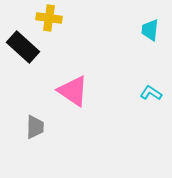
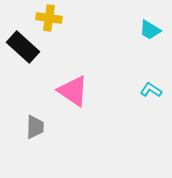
cyan trapezoid: rotated 65 degrees counterclockwise
cyan L-shape: moved 3 px up
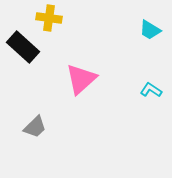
pink triangle: moved 8 px right, 12 px up; rotated 44 degrees clockwise
gray trapezoid: rotated 45 degrees clockwise
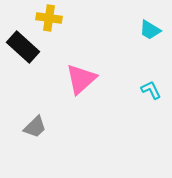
cyan L-shape: rotated 30 degrees clockwise
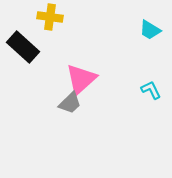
yellow cross: moved 1 px right, 1 px up
gray trapezoid: moved 35 px right, 24 px up
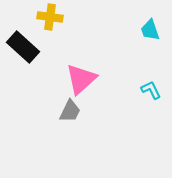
cyan trapezoid: rotated 40 degrees clockwise
gray trapezoid: moved 8 px down; rotated 20 degrees counterclockwise
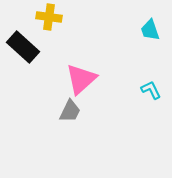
yellow cross: moved 1 px left
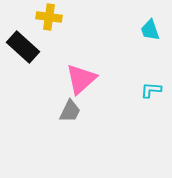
cyan L-shape: rotated 60 degrees counterclockwise
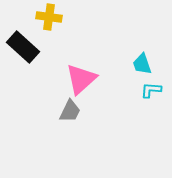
cyan trapezoid: moved 8 px left, 34 px down
